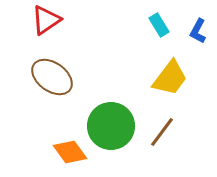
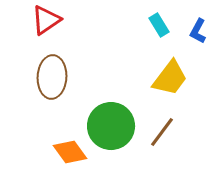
brown ellipse: rotated 57 degrees clockwise
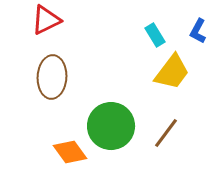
red triangle: rotated 8 degrees clockwise
cyan rectangle: moved 4 px left, 10 px down
yellow trapezoid: moved 2 px right, 6 px up
brown line: moved 4 px right, 1 px down
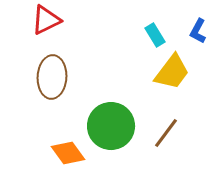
orange diamond: moved 2 px left, 1 px down
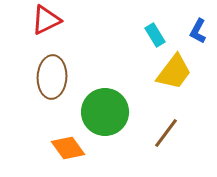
yellow trapezoid: moved 2 px right
green circle: moved 6 px left, 14 px up
orange diamond: moved 5 px up
